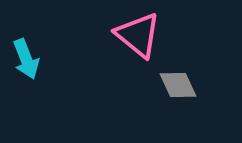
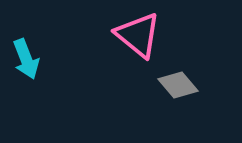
gray diamond: rotated 15 degrees counterclockwise
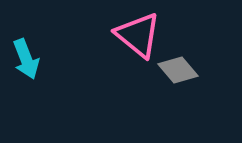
gray diamond: moved 15 px up
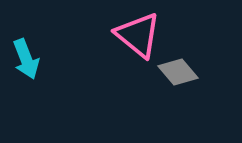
gray diamond: moved 2 px down
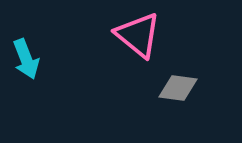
gray diamond: moved 16 px down; rotated 42 degrees counterclockwise
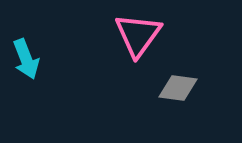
pink triangle: rotated 27 degrees clockwise
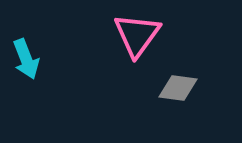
pink triangle: moved 1 px left
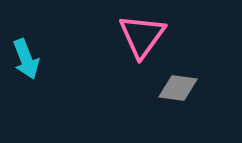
pink triangle: moved 5 px right, 1 px down
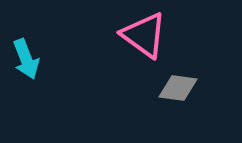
pink triangle: moved 2 px right, 1 px up; rotated 30 degrees counterclockwise
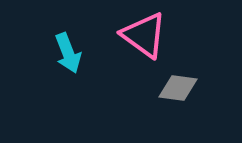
cyan arrow: moved 42 px right, 6 px up
